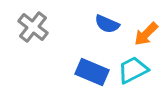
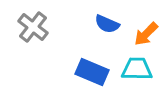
cyan trapezoid: moved 4 px right, 1 px up; rotated 28 degrees clockwise
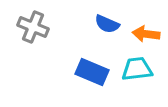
gray cross: rotated 16 degrees counterclockwise
orange arrow: rotated 52 degrees clockwise
cyan trapezoid: rotated 8 degrees counterclockwise
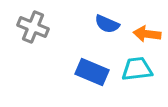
orange arrow: moved 1 px right
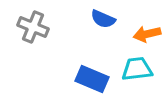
blue semicircle: moved 4 px left, 5 px up
orange arrow: rotated 20 degrees counterclockwise
blue rectangle: moved 7 px down
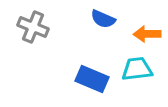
orange arrow: rotated 12 degrees clockwise
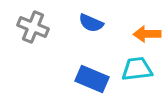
blue semicircle: moved 12 px left, 4 px down
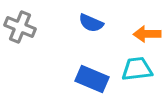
gray cross: moved 13 px left
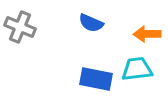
blue rectangle: moved 4 px right; rotated 12 degrees counterclockwise
